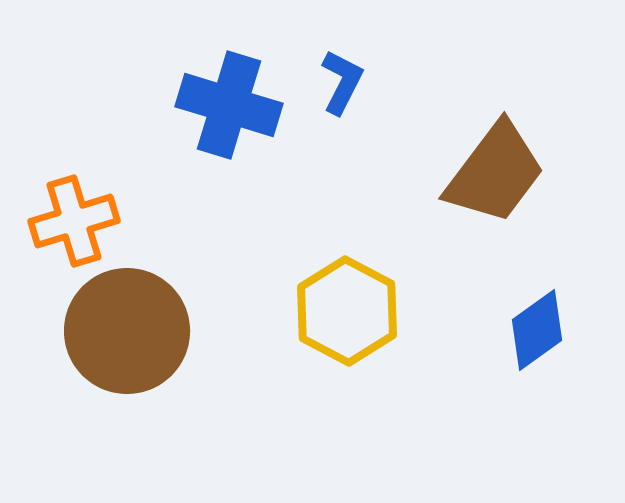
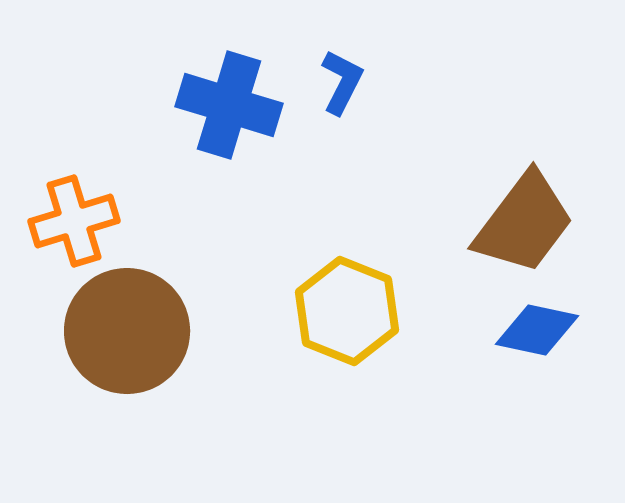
brown trapezoid: moved 29 px right, 50 px down
yellow hexagon: rotated 6 degrees counterclockwise
blue diamond: rotated 48 degrees clockwise
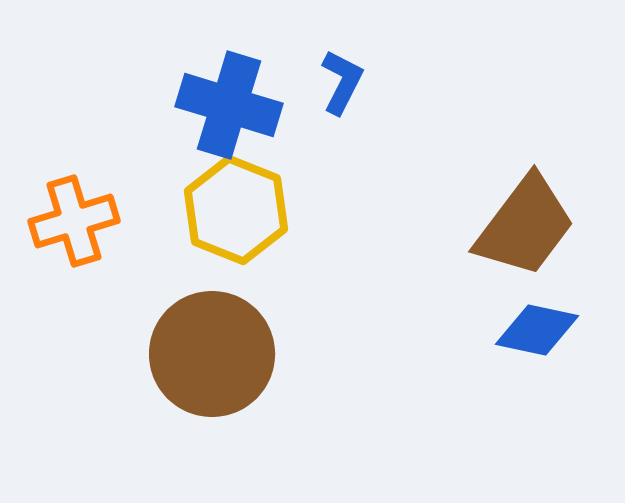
brown trapezoid: moved 1 px right, 3 px down
yellow hexagon: moved 111 px left, 101 px up
brown circle: moved 85 px right, 23 px down
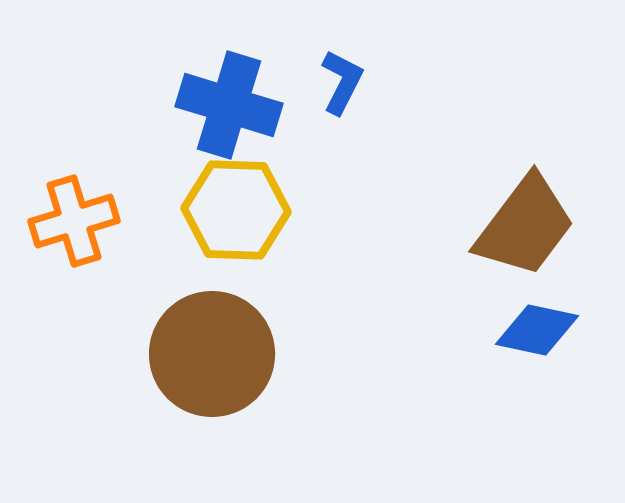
yellow hexagon: rotated 20 degrees counterclockwise
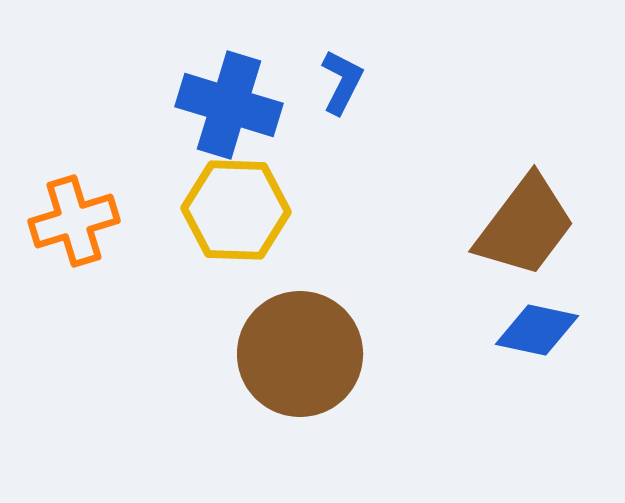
brown circle: moved 88 px right
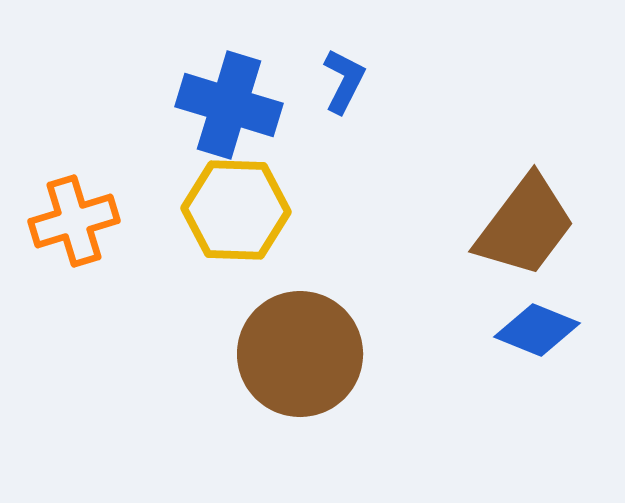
blue L-shape: moved 2 px right, 1 px up
blue diamond: rotated 10 degrees clockwise
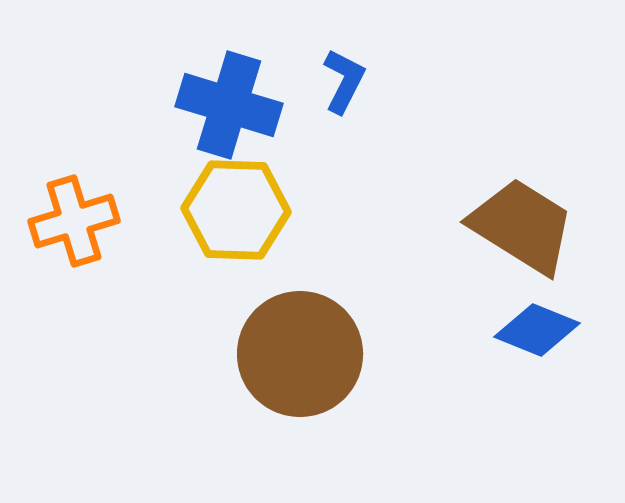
brown trapezoid: moved 3 px left; rotated 95 degrees counterclockwise
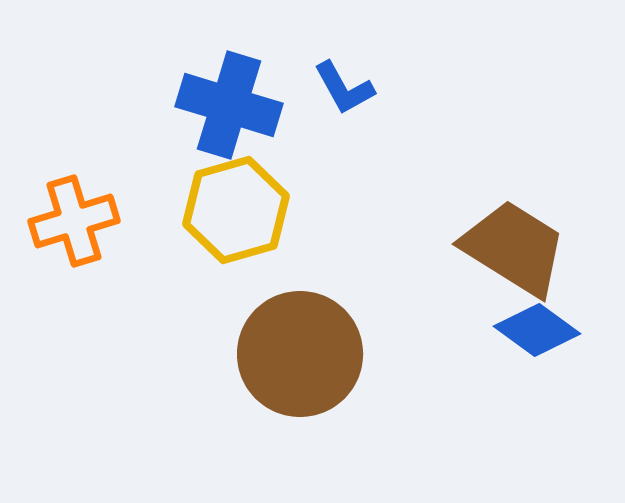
blue L-shape: moved 7 px down; rotated 124 degrees clockwise
yellow hexagon: rotated 18 degrees counterclockwise
brown trapezoid: moved 8 px left, 22 px down
blue diamond: rotated 14 degrees clockwise
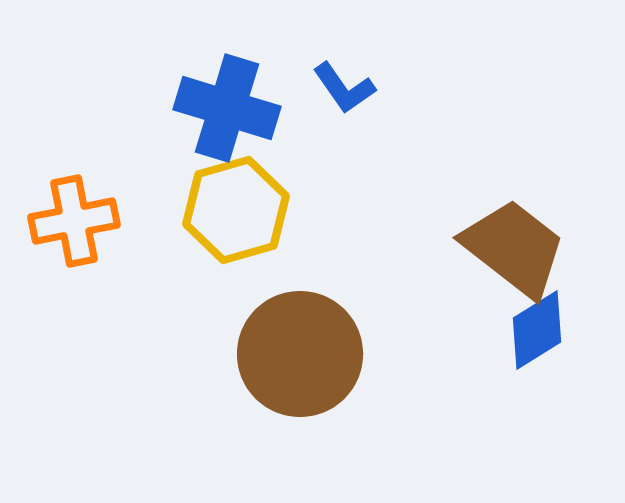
blue L-shape: rotated 6 degrees counterclockwise
blue cross: moved 2 px left, 3 px down
orange cross: rotated 6 degrees clockwise
brown trapezoid: rotated 6 degrees clockwise
blue diamond: rotated 68 degrees counterclockwise
